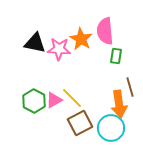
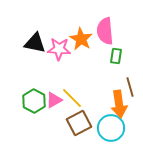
brown square: moved 1 px left
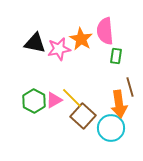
pink star: rotated 15 degrees counterclockwise
brown square: moved 4 px right, 7 px up; rotated 20 degrees counterclockwise
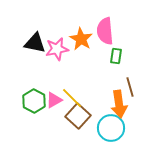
pink star: moved 2 px left
brown square: moved 5 px left
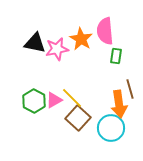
brown line: moved 2 px down
brown square: moved 2 px down
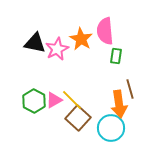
pink star: rotated 15 degrees counterclockwise
yellow line: moved 2 px down
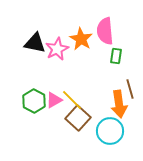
cyan circle: moved 1 px left, 3 px down
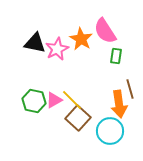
pink semicircle: rotated 28 degrees counterclockwise
green hexagon: rotated 15 degrees counterclockwise
